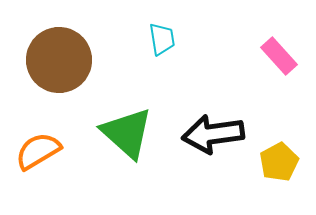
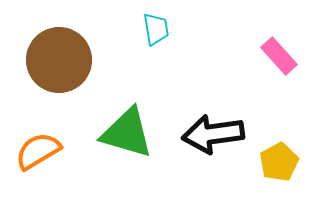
cyan trapezoid: moved 6 px left, 10 px up
green triangle: rotated 26 degrees counterclockwise
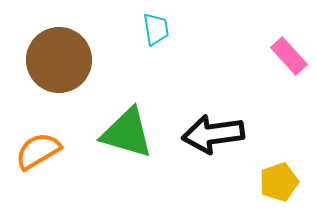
pink rectangle: moved 10 px right
yellow pentagon: moved 20 px down; rotated 9 degrees clockwise
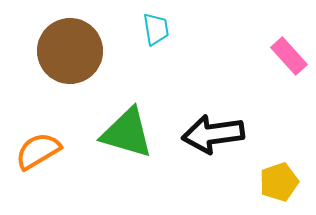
brown circle: moved 11 px right, 9 px up
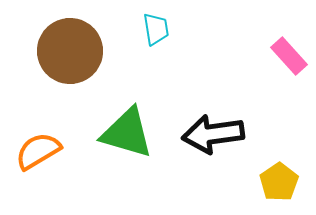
yellow pentagon: rotated 15 degrees counterclockwise
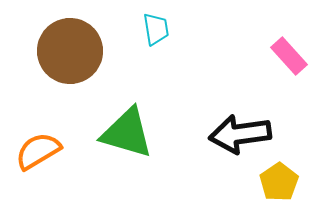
black arrow: moved 27 px right
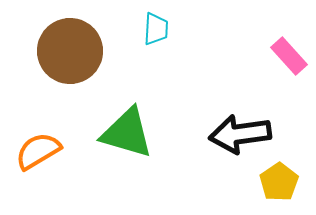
cyan trapezoid: rotated 12 degrees clockwise
